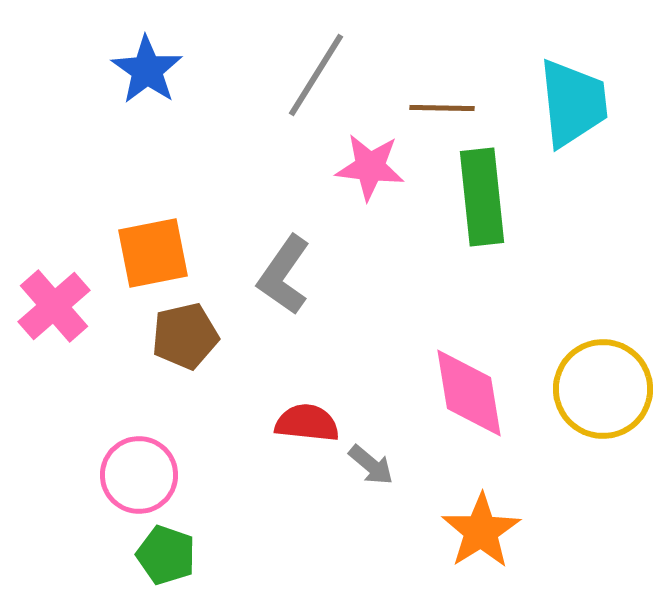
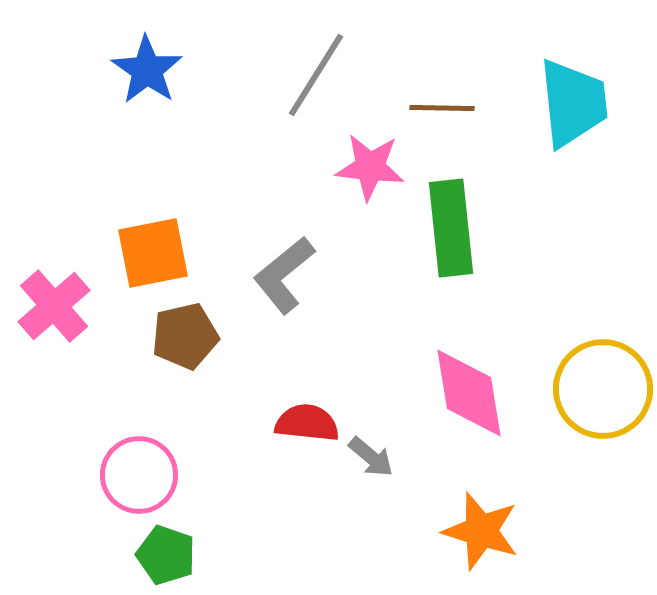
green rectangle: moved 31 px left, 31 px down
gray L-shape: rotated 16 degrees clockwise
gray arrow: moved 8 px up
orange star: rotated 22 degrees counterclockwise
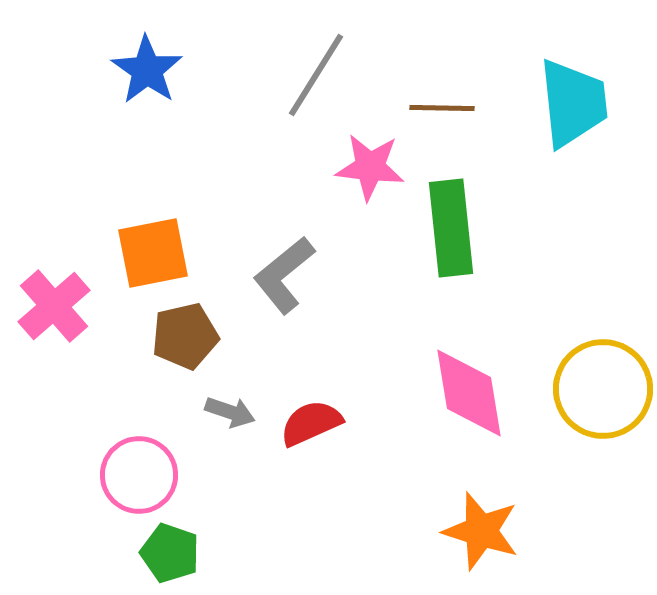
red semicircle: moved 4 px right; rotated 30 degrees counterclockwise
gray arrow: moved 141 px left, 45 px up; rotated 21 degrees counterclockwise
green pentagon: moved 4 px right, 2 px up
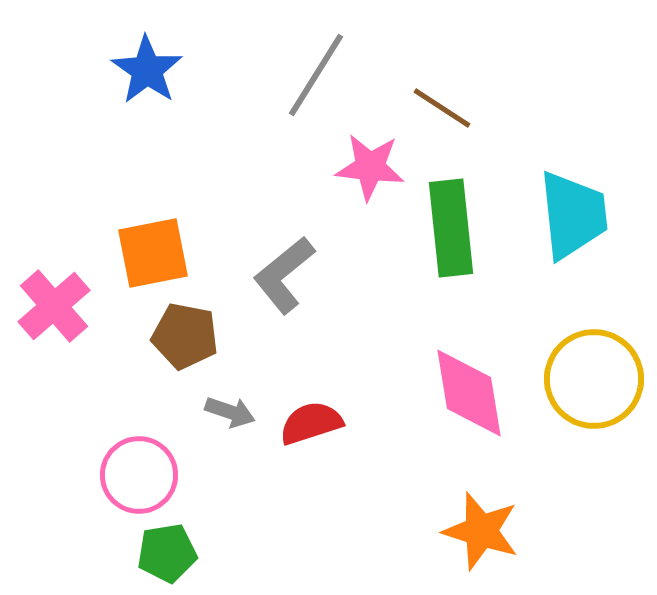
cyan trapezoid: moved 112 px down
brown line: rotated 32 degrees clockwise
brown pentagon: rotated 24 degrees clockwise
yellow circle: moved 9 px left, 10 px up
red semicircle: rotated 6 degrees clockwise
green pentagon: moved 3 px left; rotated 28 degrees counterclockwise
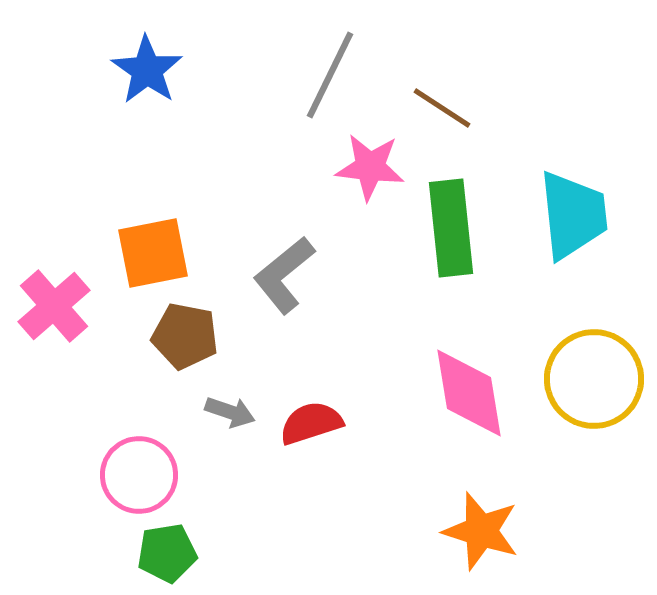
gray line: moved 14 px right; rotated 6 degrees counterclockwise
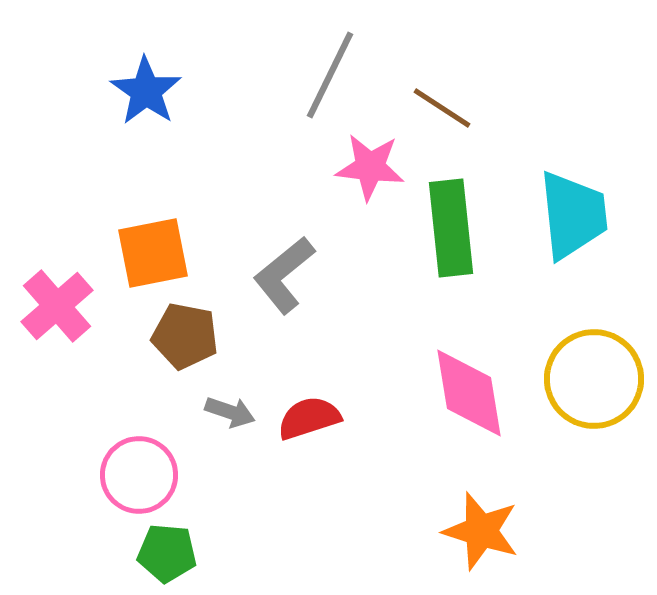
blue star: moved 1 px left, 21 px down
pink cross: moved 3 px right
red semicircle: moved 2 px left, 5 px up
green pentagon: rotated 14 degrees clockwise
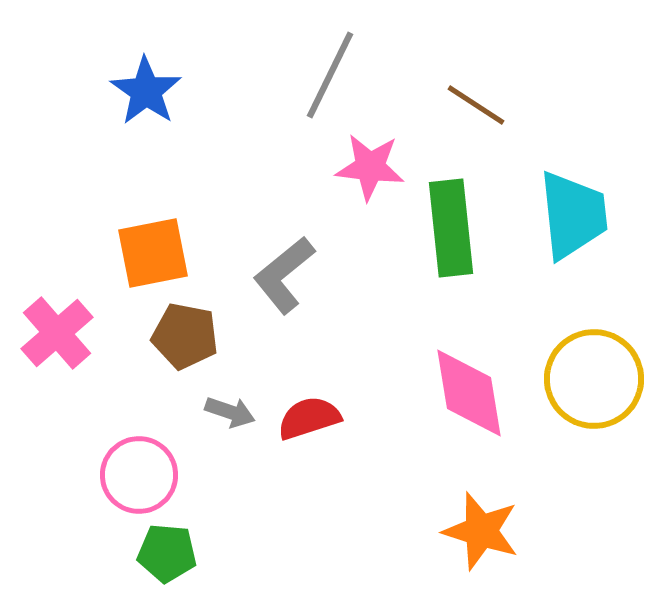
brown line: moved 34 px right, 3 px up
pink cross: moved 27 px down
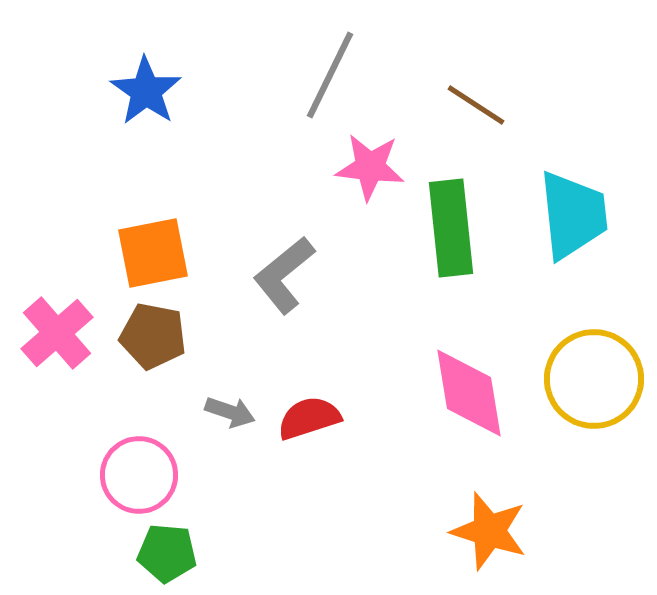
brown pentagon: moved 32 px left
orange star: moved 8 px right
